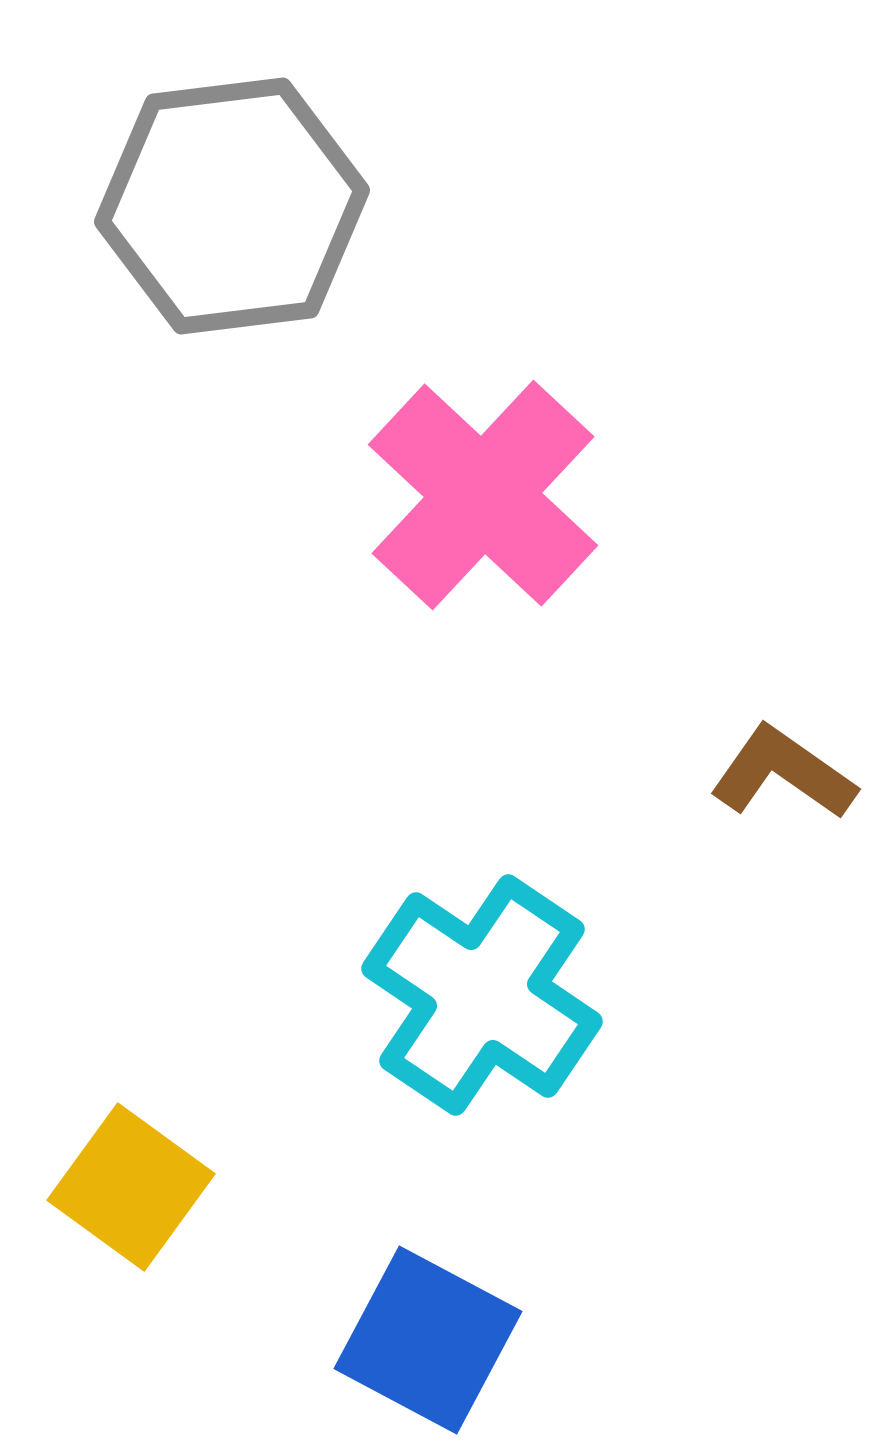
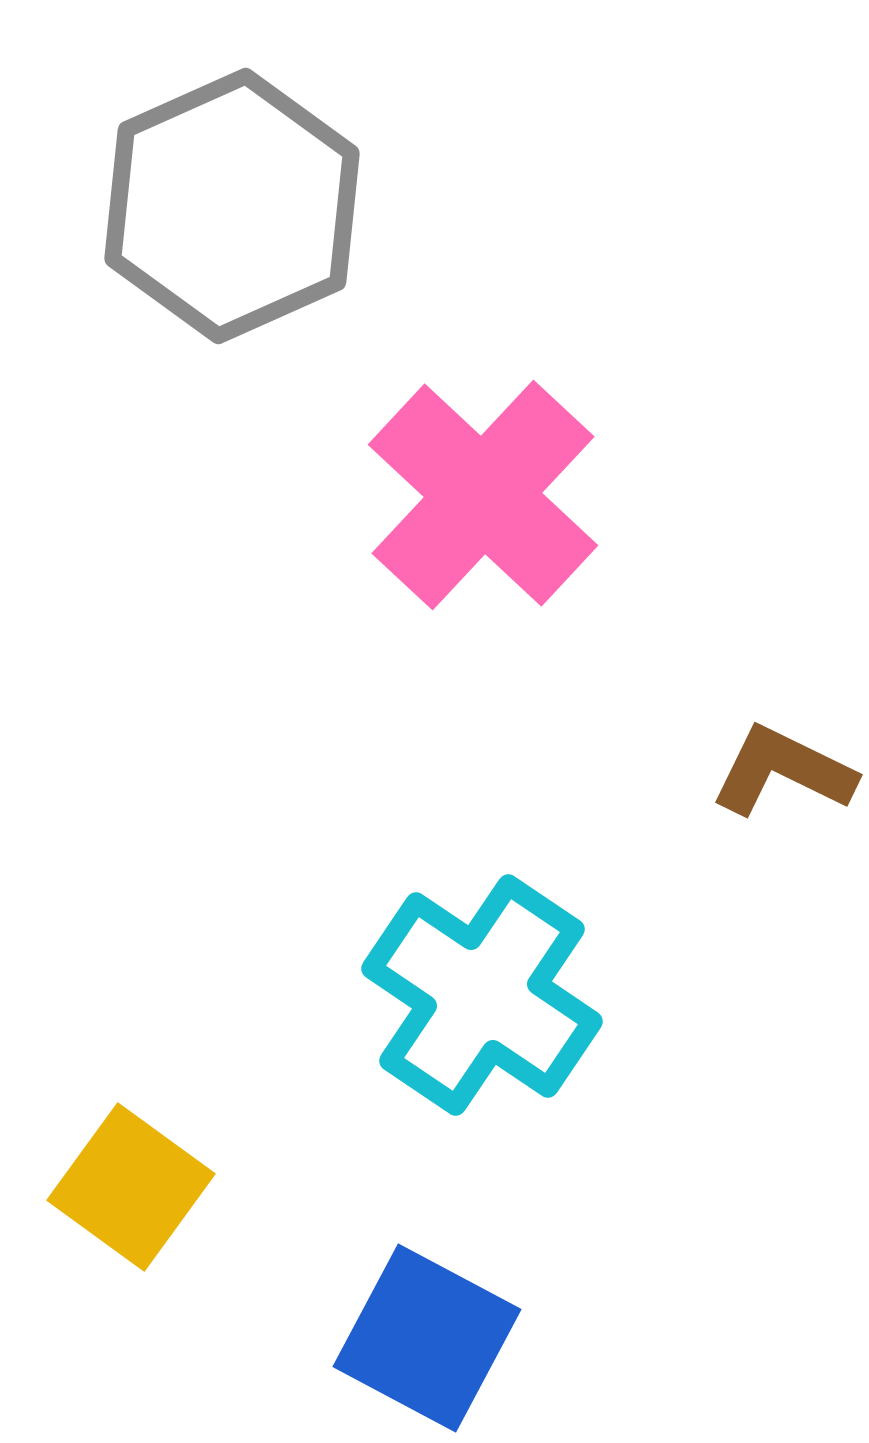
gray hexagon: rotated 17 degrees counterclockwise
brown L-shape: moved 2 px up; rotated 9 degrees counterclockwise
blue square: moved 1 px left, 2 px up
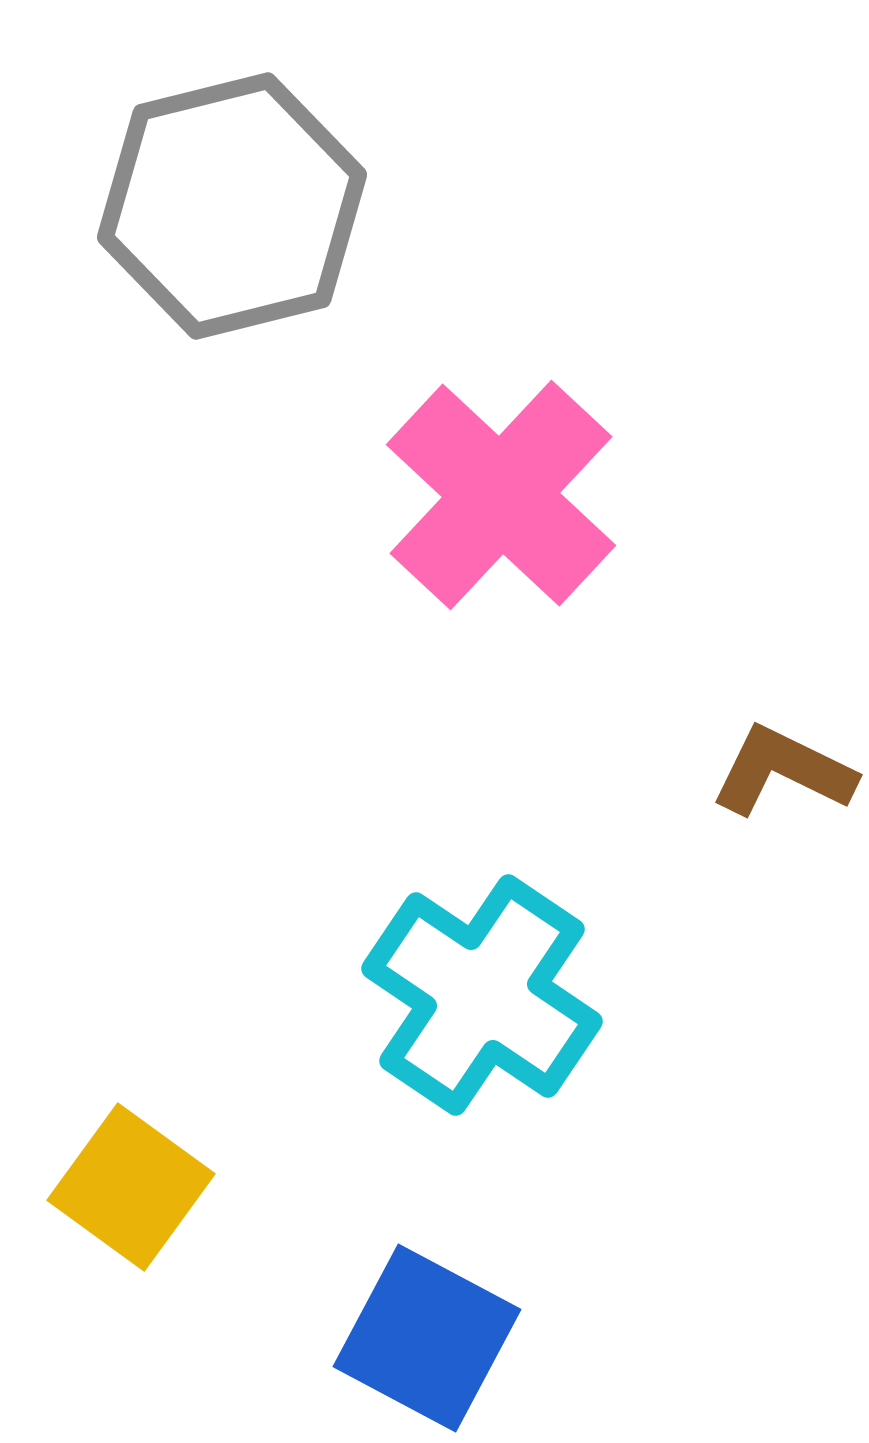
gray hexagon: rotated 10 degrees clockwise
pink cross: moved 18 px right
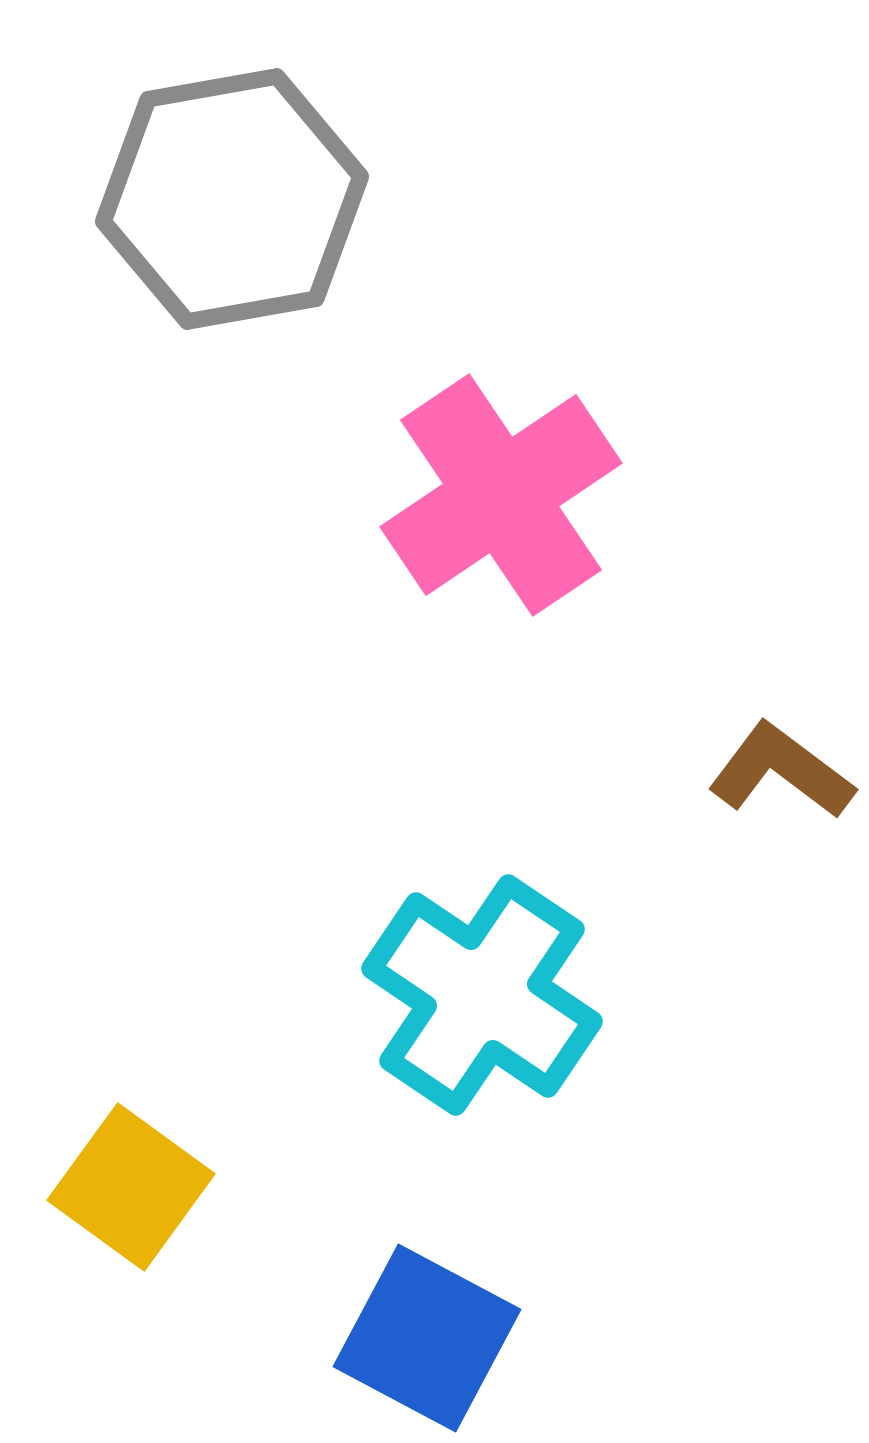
gray hexagon: moved 7 px up; rotated 4 degrees clockwise
pink cross: rotated 13 degrees clockwise
brown L-shape: moved 2 px left; rotated 11 degrees clockwise
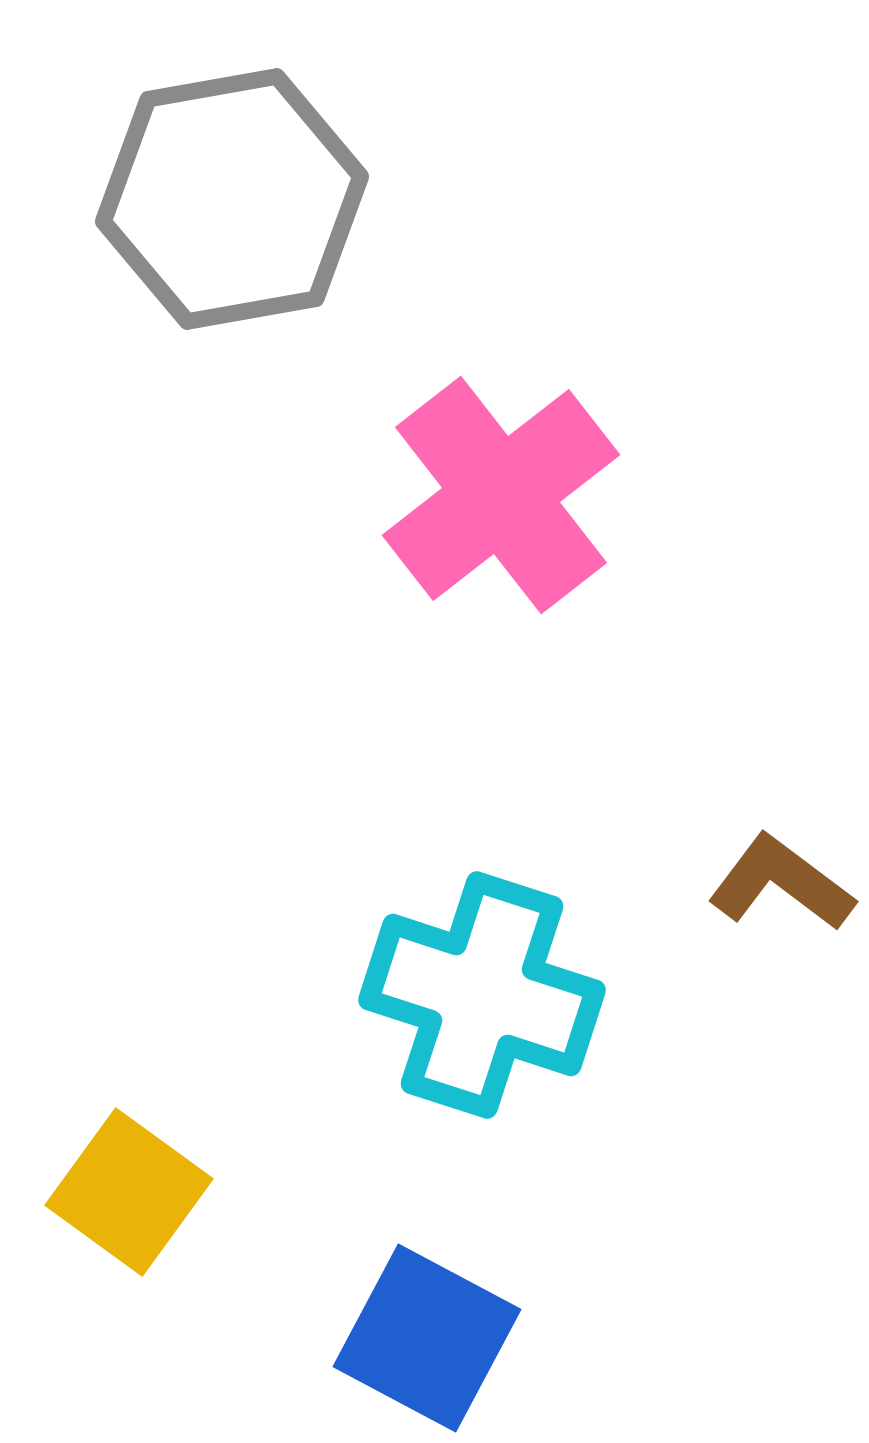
pink cross: rotated 4 degrees counterclockwise
brown L-shape: moved 112 px down
cyan cross: rotated 16 degrees counterclockwise
yellow square: moved 2 px left, 5 px down
